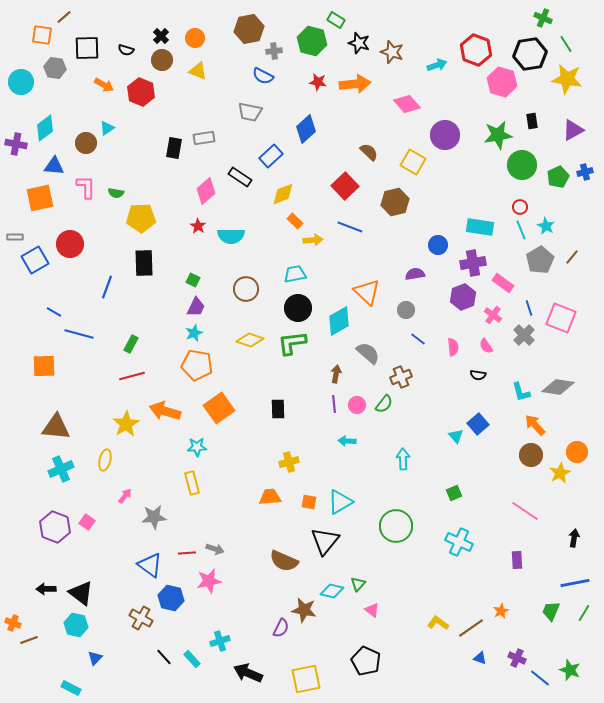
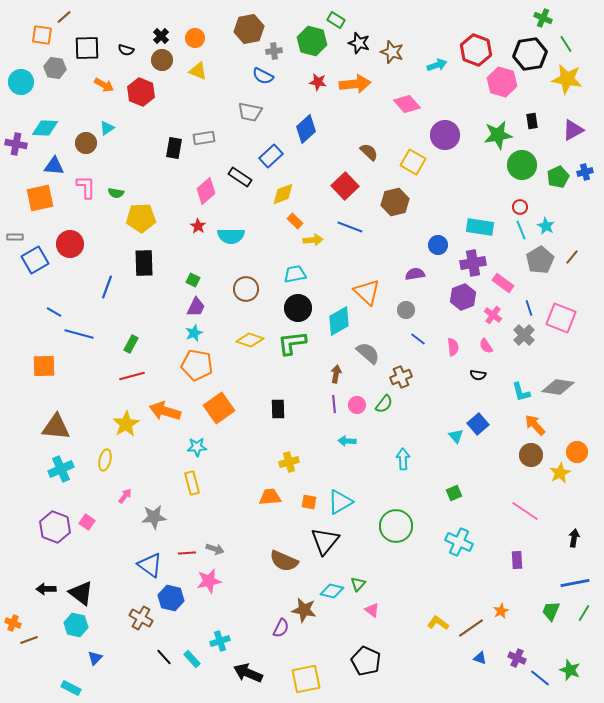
cyan diamond at (45, 128): rotated 40 degrees clockwise
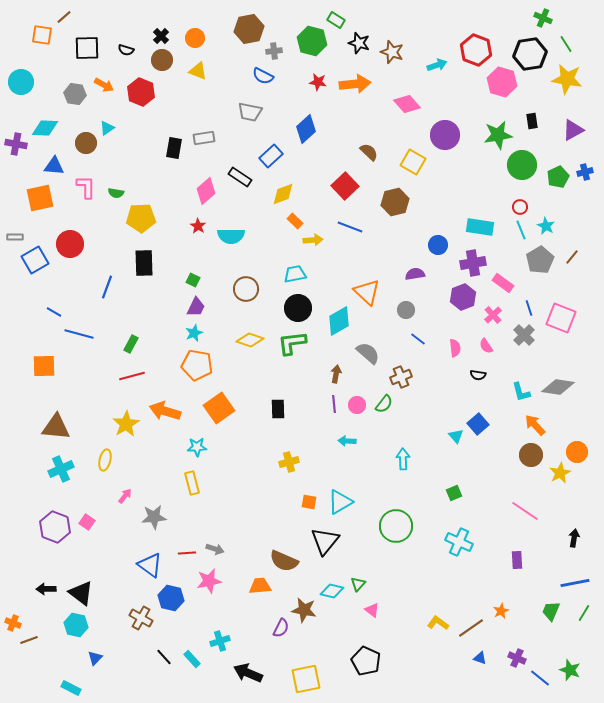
gray hexagon at (55, 68): moved 20 px right, 26 px down
pink cross at (493, 315): rotated 12 degrees clockwise
pink semicircle at (453, 347): moved 2 px right, 1 px down
orange trapezoid at (270, 497): moved 10 px left, 89 px down
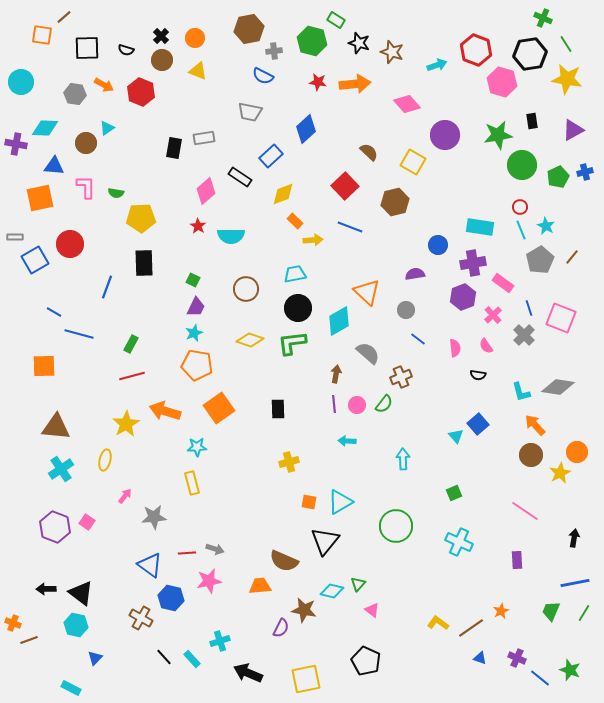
cyan cross at (61, 469): rotated 10 degrees counterclockwise
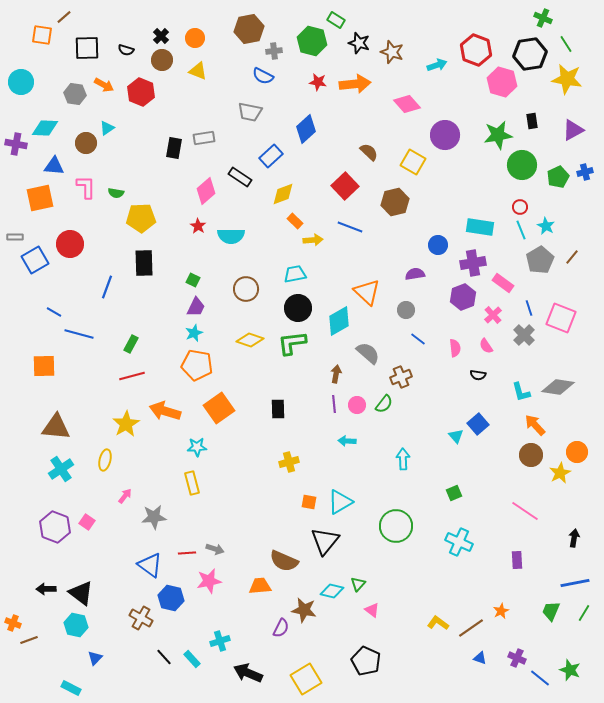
yellow square at (306, 679): rotated 20 degrees counterclockwise
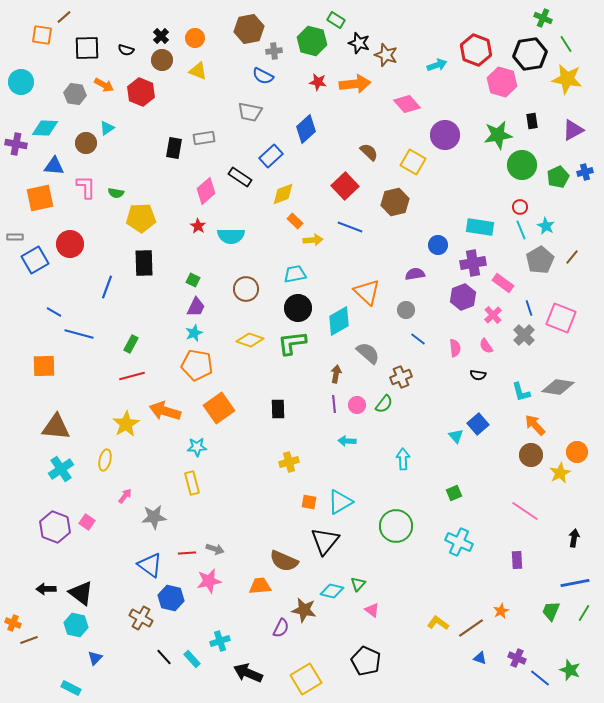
brown star at (392, 52): moved 6 px left, 3 px down
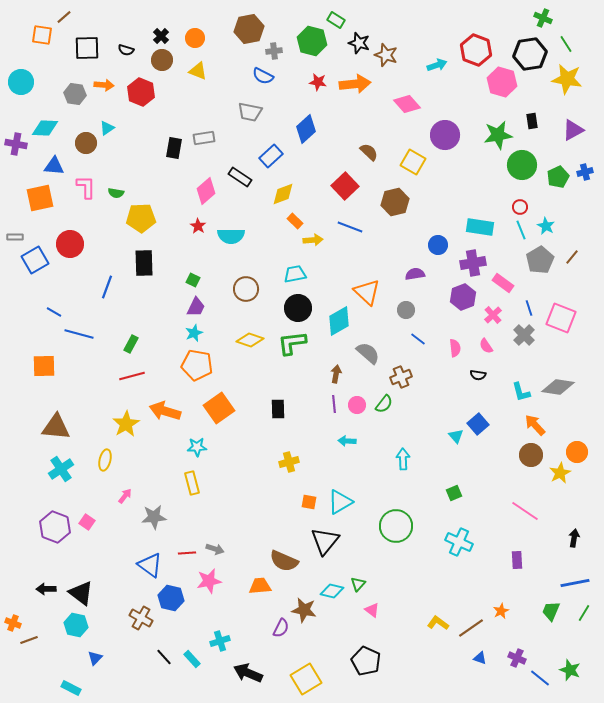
orange arrow at (104, 85): rotated 24 degrees counterclockwise
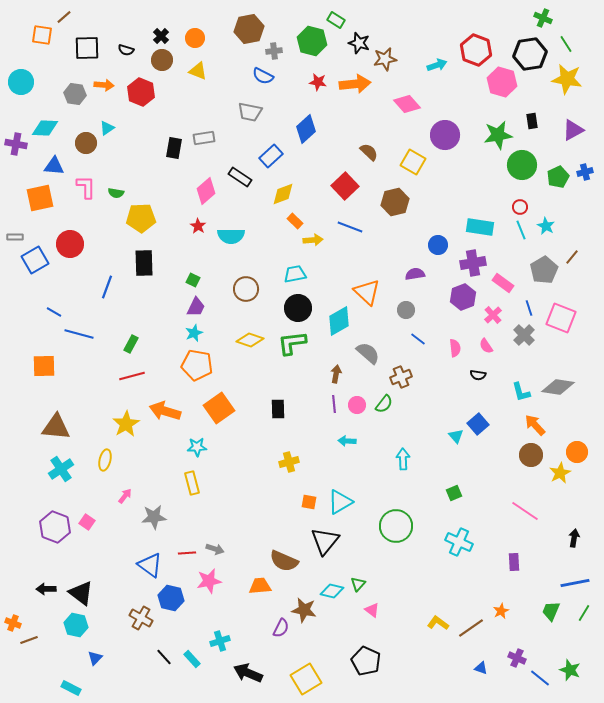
brown star at (386, 55): moved 1 px left, 4 px down; rotated 30 degrees counterclockwise
gray pentagon at (540, 260): moved 4 px right, 10 px down
purple rectangle at (517, 560): moved 3 px left, 2 px down
blue triangle at (480, 658): moved 1 px right, 10 px down
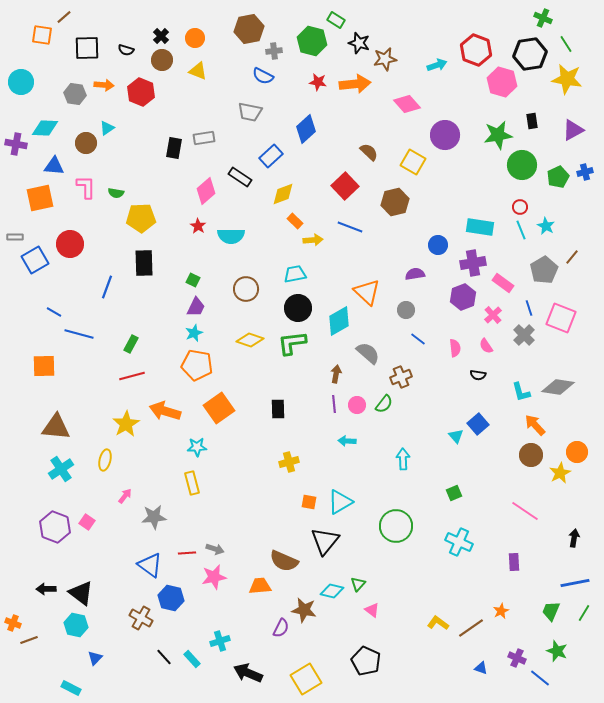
pink star at (209, 581): moved 5 px right, 4 px up
green star at (570, 670): moved 13 px left, 19 px up
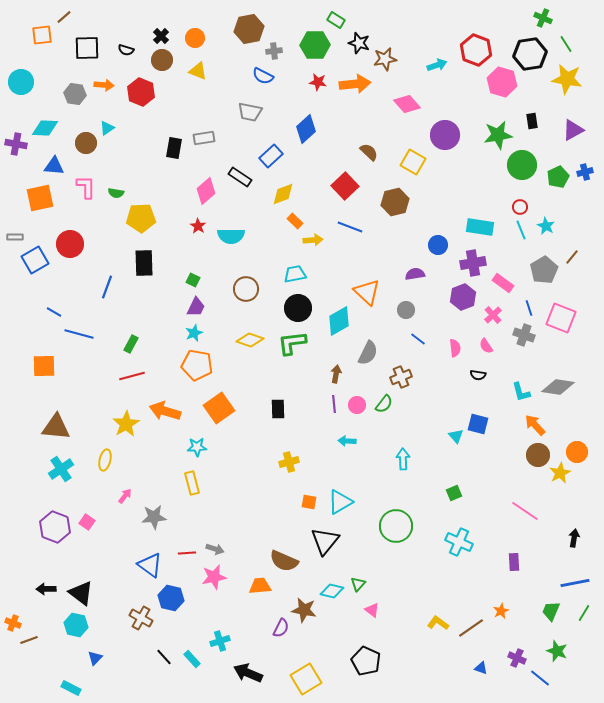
orange square at (42, 35): rotated 15 degrees counterclockwise
green hexagon at (312, 41): moved 3 px right, 4 px down; rotated 16 degrees counterclockwise
gray cross at (524, 335): rotated 25 degrees counterclockwise
gray semicircle at (368, 353): rotated 75 degrees clockwise
blue square at (478, 424): rotated 35 degrees counterclockwise
brown circle at (531, 455): moved 7 px right
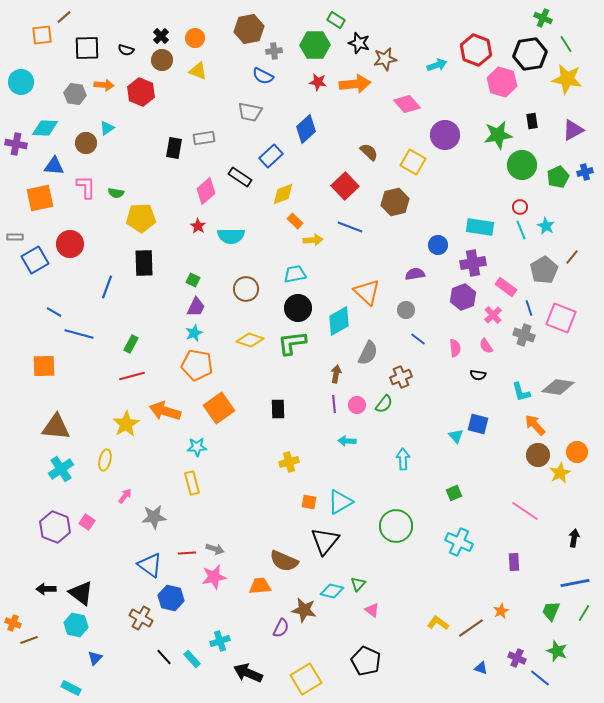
pink rectangle at (503, 283): moved 3 px right, 4 px down
